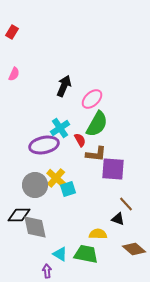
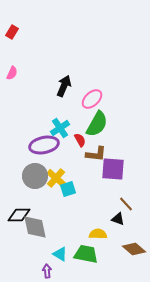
pink semicircle: moved 2 px left, 1 px up
gray circle: moved 9 px up
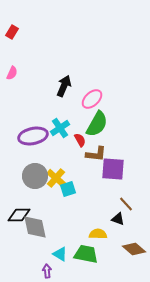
purple ellipse: moved 11 px left, 9 px up
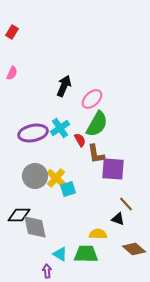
purple ellipse: moved 3 px up
brown L-shape: rotated 75 degrees clockwise
green trapezoid: rotated 10 degrees counterclockwise
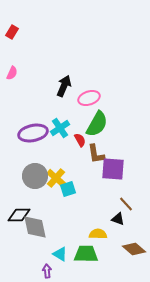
pink ellipse: moved 3 px left, 1 px up; rotated 25 degrees clockwise
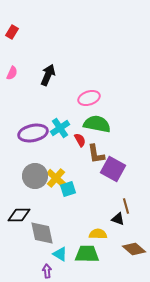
black arrow: moved 16 px left, 11 px up
green semicircle: rotated 108 degrees counterclockwise
purple square: rotated 25 degrees clockwise
brown line: moved 2 px down; rotated 28 degrees clockwise
gray diamond: moved 7 px right, 6 px down
green trapezoid: moved 1 px right
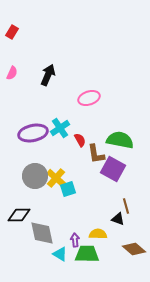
green semicircle: moved 23 px right, 16 px down
purple arrow: moved 28 px right, 31 px up
